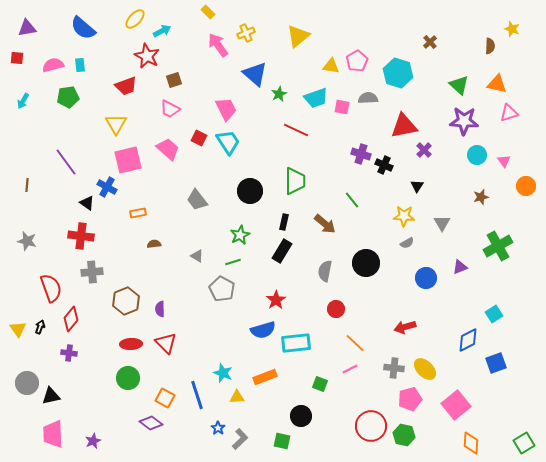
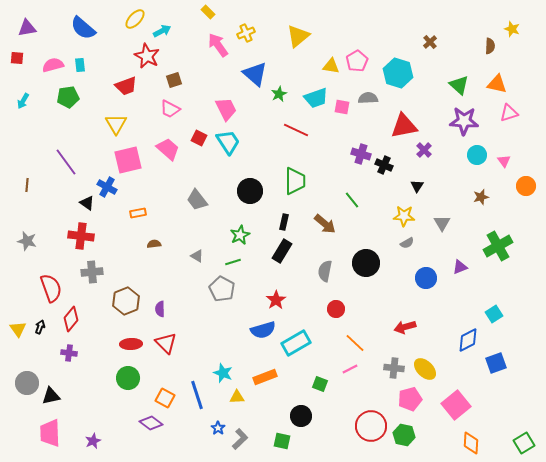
cyan rectangle at (296, 343): rotated 24 degrees counterclockwise
pink trapezoid at (53, 434): moved 3 px left, 1 px up
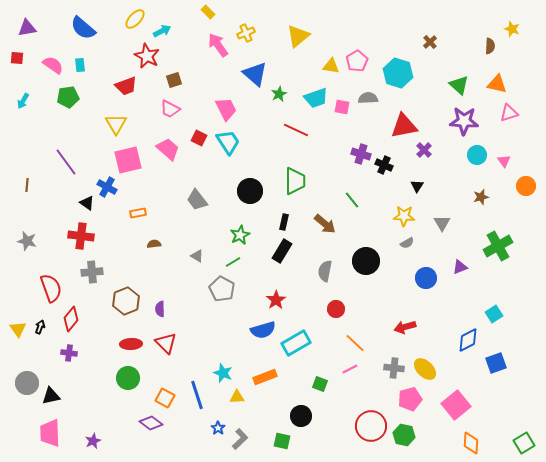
pink semicircle at (53, 65): rotated 50 degrees clockwise
green line at (233, 262): rotated 14 degrees counterclockwise
black circle at (366, 263): moved 2 px up
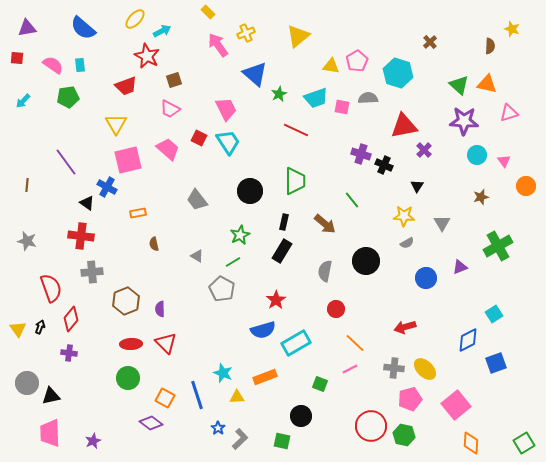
orange triangle at (497, 84): moved 10 px left
cyan arrow at (23, 101): rotated 14 degrees clockwise
brown semicircle at (154, 244): rotated 96 degrees counterclockwise
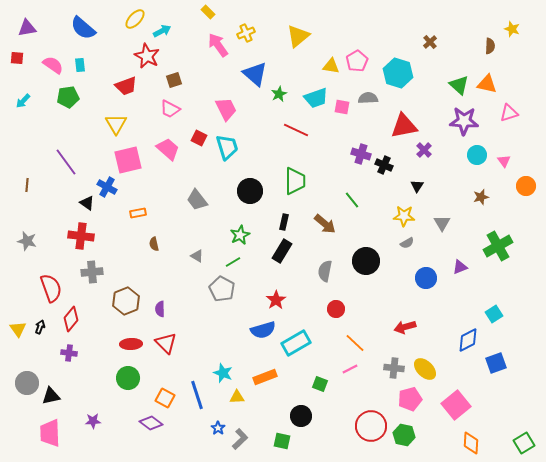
cyan trapezoid at (228, 142): moved 1 px left, 5 px down; rotated 16 degrees clockwise
purple star at (93, 441): moved 20 px up; rotated 21 degrees clockwise
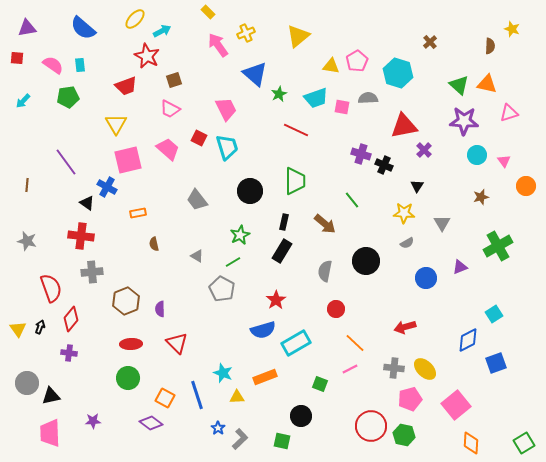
yellow star at (404, 216): moved 3 px up
red triangle at (166, 343): moved 11 px right
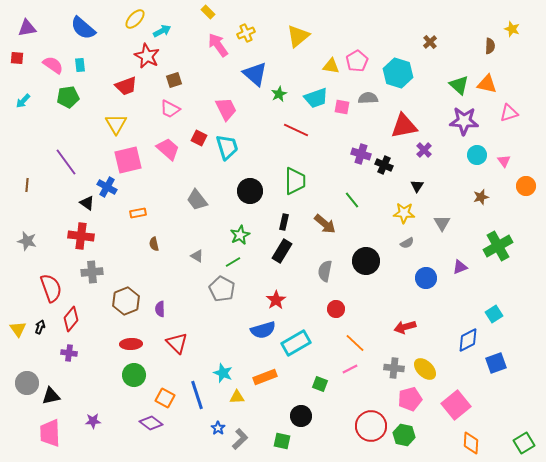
green circle at (128, 378): moved 6 px right, 3 px up
